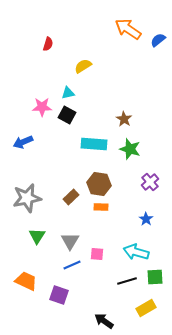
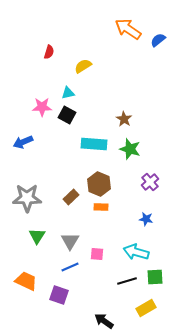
red semicircle: moved 1 px right, 8 px down
brown hexagon: rotated 15 degrees clockwise
gray star: rotated 12 degrees clockwise
blue star: rotated 24 degrees counterclockwise
blue line: moved 2 px left, 2 px down
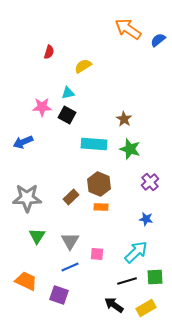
cyan arrow: rotated 120 degrees clockwise
black arrow: moved 10 px right, 16 px up
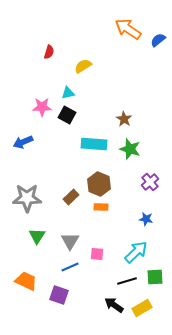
yellow rectangle: moved 4 px left
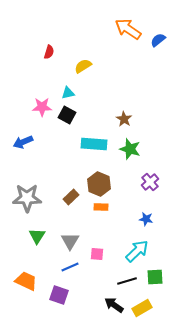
cyan arrow: moved 1 px right, 1 px up
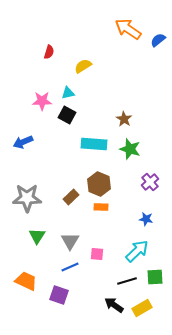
pink star: moved 6 px up
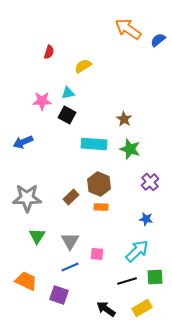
black arrow: moved 8 px left, 4 px down
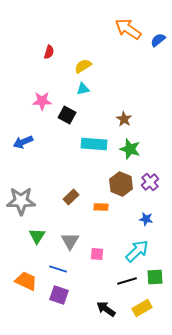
cyan triangle: moved 15 px right, 4 px up
brown hexagon: moved 22 px right
gray star: moved 6 px left, 3 px down
blue line: moved 12 px left, 2 px down; rotated 42 degrees clockwise
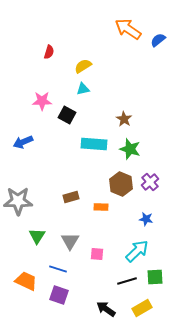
brown rectangle: rotated 28 degrees clockwise
gray star: moved 3 px left
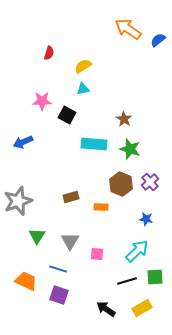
red semicircle: moved 1 px down
gray star: rotated 20 degrees counterclockwise
